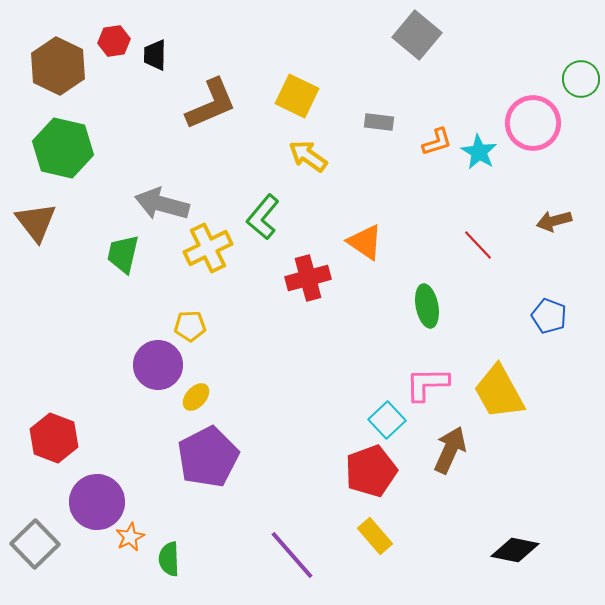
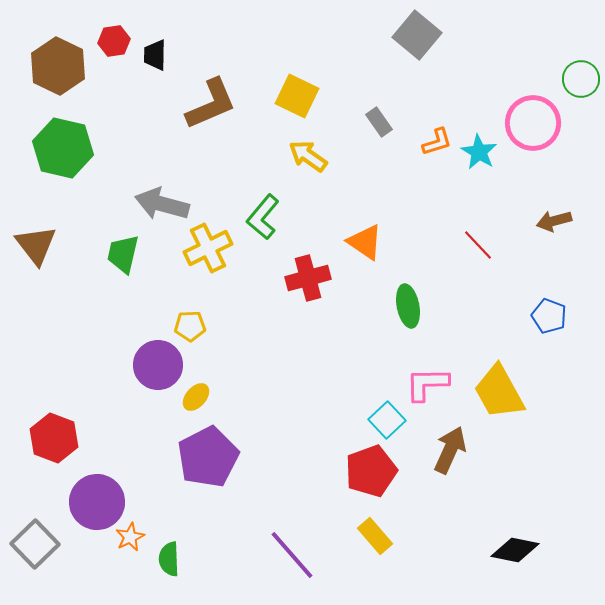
gray rectangle at (379, 122): rotated 48 degrees clockwise
brown triangle at (36, 222): moved 23 px down
green ellipse at (427, 306): moved 19 px left
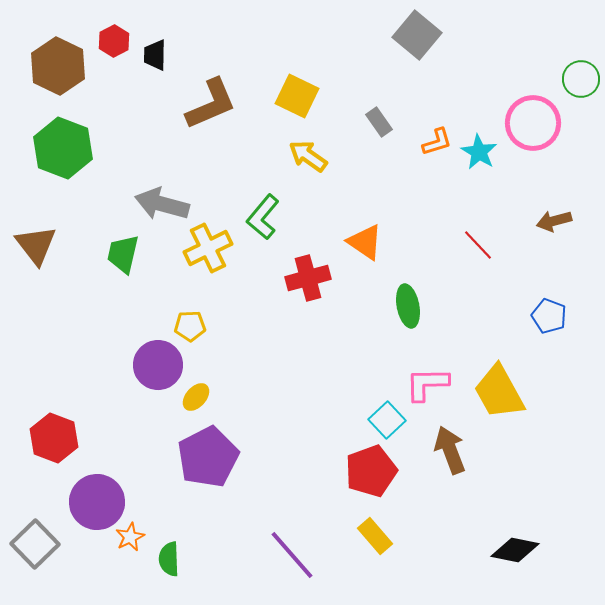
red hexagon at (114, 41): rotated 20 degrees counterclockwise
green hexagon at (63, 148): rotated 8 degrees clockwise
brown arrow at (450, 450): rotated 45 degrees counterclockwise
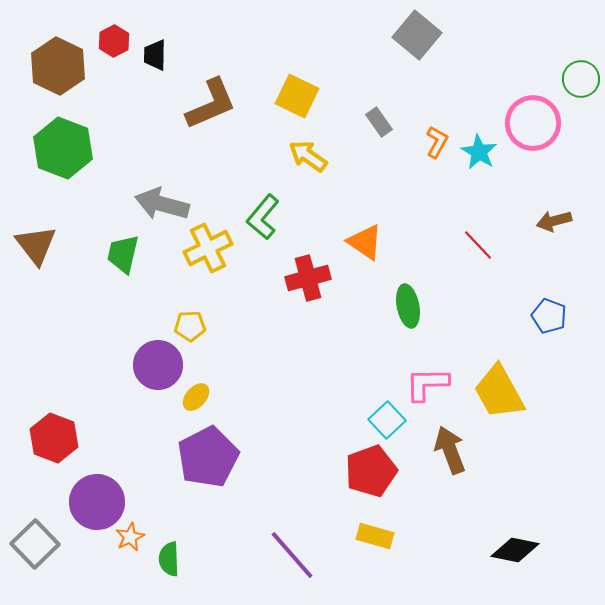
orange L-shape at (437, 142): rotated 44 degrees counterclockwise
yellow rectangle at (375, 536): rotated 33 degrees counterclockwise
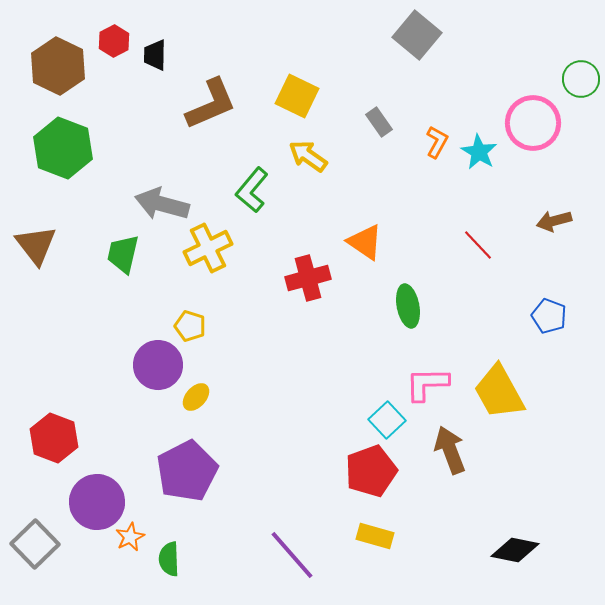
green L-shape at (263, 217): moved 11 px left, 27 px up
yellow pentagon at (190, 326): rotated 20 degrees clockwise
purple pentagon at (208, 457): moved 21 px left, 14 px down
